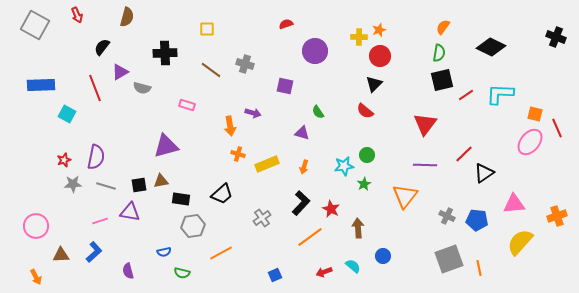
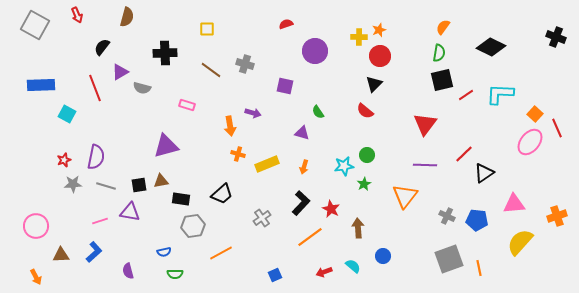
orange square at (535, 114): rotated 28 degrees clockwise
green semicircle at (182, 273): moved 7 px left, 1 px down; rotated 14 degrees counterclockwise
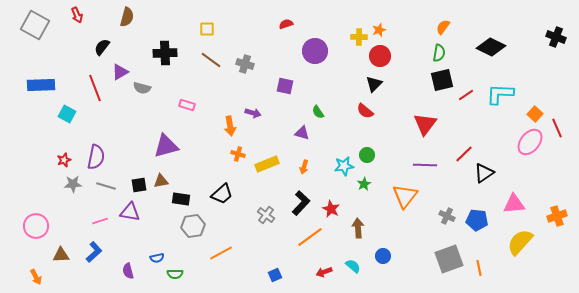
brown line at (211, 70): moved 10 px up
gray cross at (262, 218): moved 4 px right, 3 px up; rotated 18 degrees counterclockwise
blue semicircle at (164, 252): moved 7 px left, 6 px down
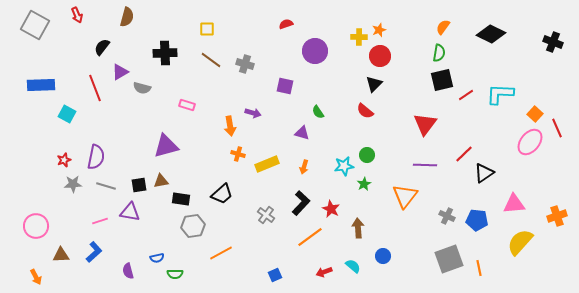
black cross at (556, 37): moved 3 px left, 5 px down
black diamond at (491, 47): moved 13 px up
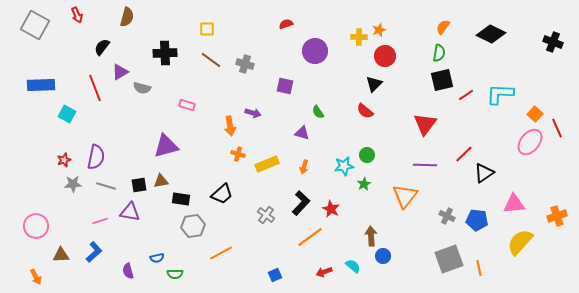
red circle at (380, 56): moved 5 px right
brown arrow at (358, 228): moved 13 px right, 8 px down
